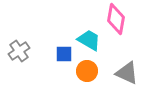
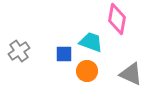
pink diamond: moved 1 px right
cyan trapezoid: moved 2 px right, 2 px down; rotated 10 degrees counterclockwise
gray triangle: moved 4 px right, 1 px down
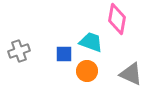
gray cross: rotated 15 degrees clockwise
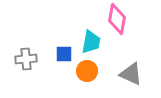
cyan trapezoid: rotated 80 degrees clockwise
gray cross: moved 7 px right, 8 px down; rotated 15 degrees clockwise
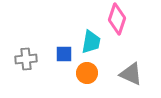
pink diamond: rotated 8 degrees clockwise
orange circle: moved 2 px down
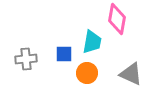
pink diamond: rotated 8 degrees counterclockwise
cyan trapezoid: moved 1 px right
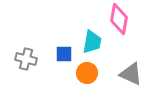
pink diamond: moved 2 px right
gray cross: rotated 20 degrees clockwise
